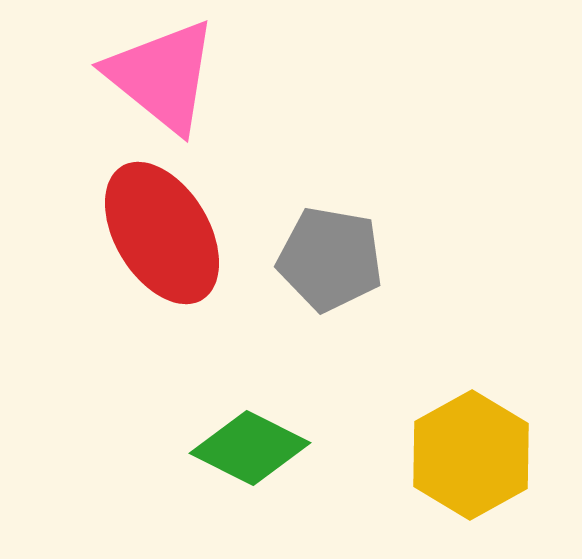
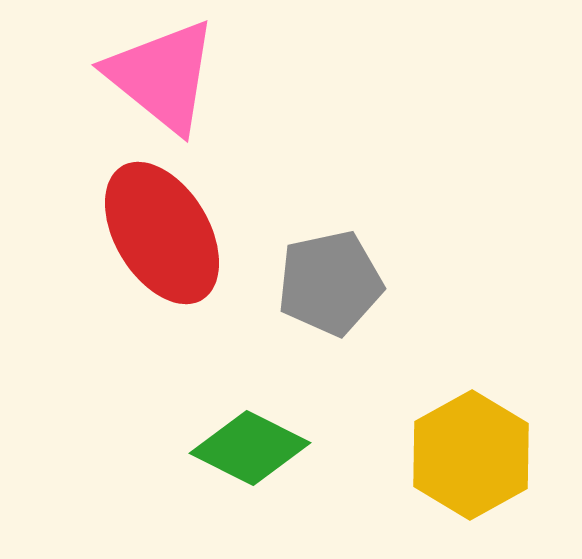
gray pentagon: moved 24 px down; rotated 22 degrees counterclockwise
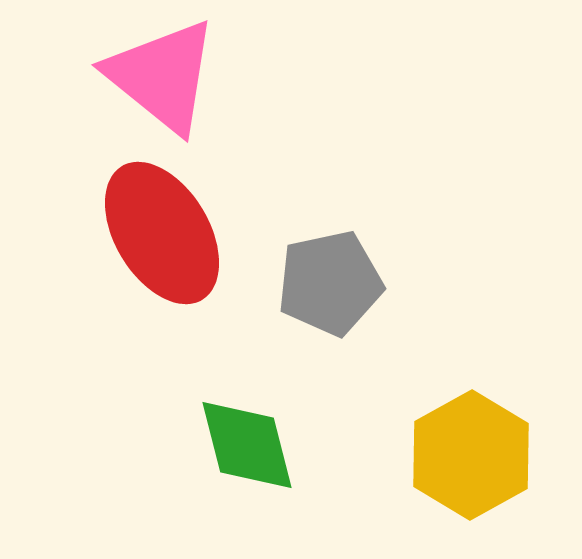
green diamond: moved 3 px left, 3 px up; rotated 49 degrees clockwise
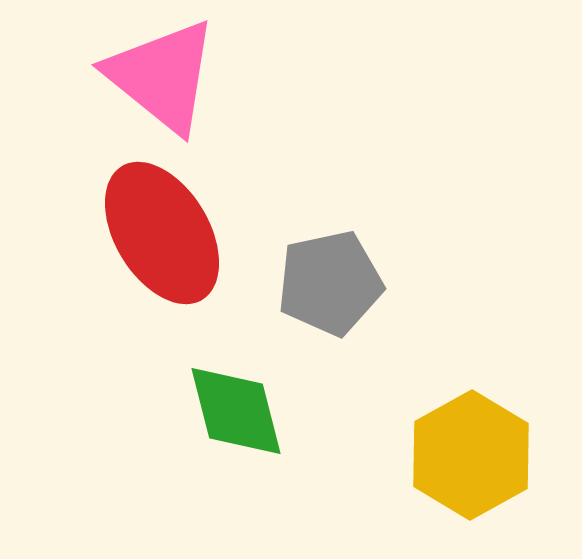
green diamond: moved 11 px left, 34 px up
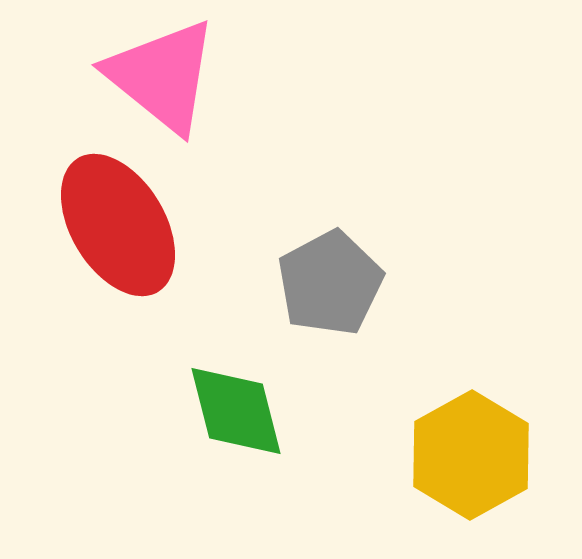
red ellipse: moved 44 px left, 8 px up
gray pentagon: rotated 16 degrees counterclockwise
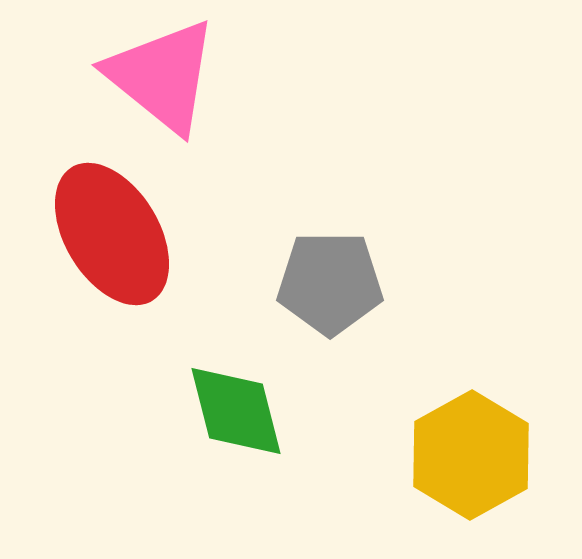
red ellipse: moved 6 px left, 9 px down
gray pentagon: rotated 28 degrees clockwise
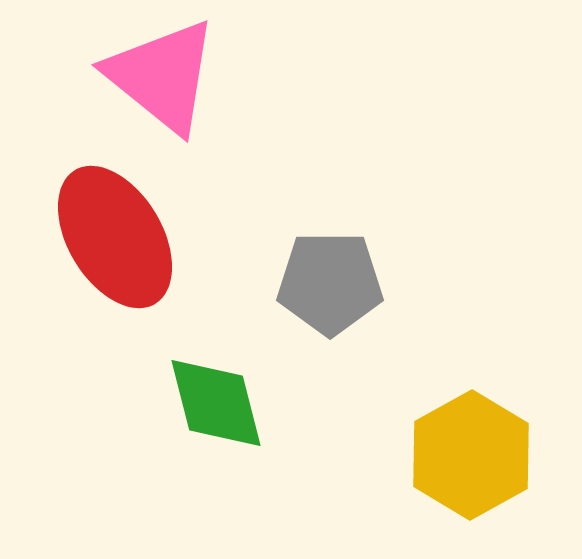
red ellipse: moved 3 px right, 3 px down
green diamond: moved 20 px left, 8 px up
